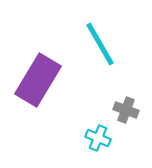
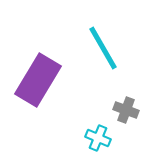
cyan line: moved 3 px right, 4 px down
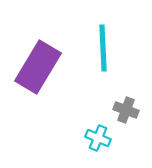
cyan line: rotated 27 degrees clockwise
purple rectangle: moved 13 px up
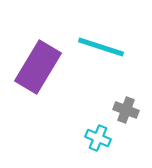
cyan line: moved 2 px left, 1 px up; rotated 69 degrees counterclockwise
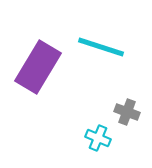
gray cross: moved 1 px right, 2 px down
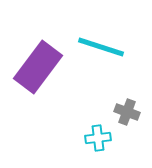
purple rectangle: rotated 6 degrees clockwise
cyan cross: rotated 30 degrees counterclockwise
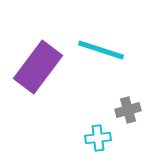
cyan line: moved 3 px down
gray cross: moved 1 px right, 2 px up; rotated 35 degrees counterclockwise
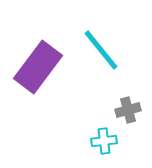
cyan line: rotated 33 degrees clockwise
cyan cross: moved 6 px right, 3 px down
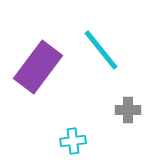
gray cross: rotated 15 degrees clockwise
cyan cross: moved 31 px left
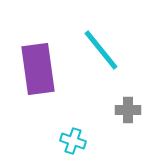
purple rectangle: moved 2 px down; rotated 45 degrees counterclockwise
cyan cross: rotated 25 degrees clockwise
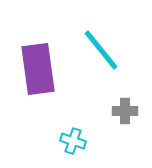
gray cross: moved 3 px left, 1 px down
